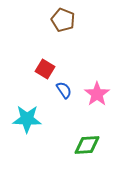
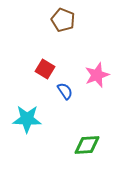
blue semicircle: moved 1 px right, 1 px down
pink star: moved 19 px up; rotated 15 degrees clockwise
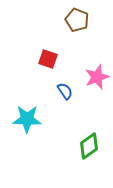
brown pentagon: moved 14 px right
red square: moved 3 px right, 10 px up; rotated 12 degrees counterclockwise
pink star: moved 2 px down
green diamond: moved 2 px right, 1 px down; rotated 32 degrees counterclockwise
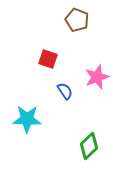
green diamond: rotated 8 degrees counterclockwise
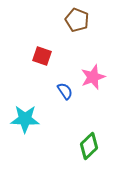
red square: moved 6 px left, 3 px up
pink star: moved 4 px left
cyan star: moved 2 px left
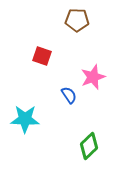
brown pentagon: rotated 20 degrees counterclockwise
blue semicircle: moved 4 px right, 4 px down
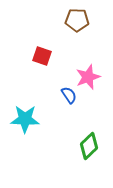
pink star: moved 5 px left
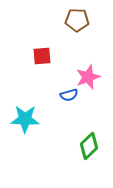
red square: rotated 24 degrees counterclockwise
blue semicircle: rotated 108 degrees clockwise
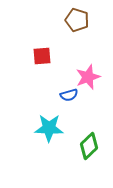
brown pentagon: rotated 15 degrees clockwise
cyan star: moved 24 px right, 9 px down
